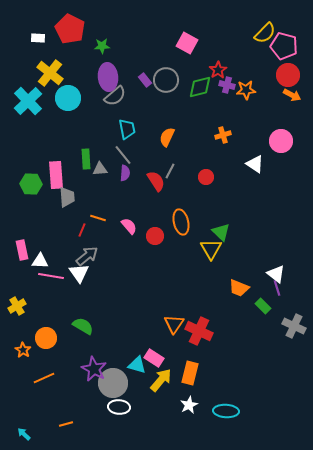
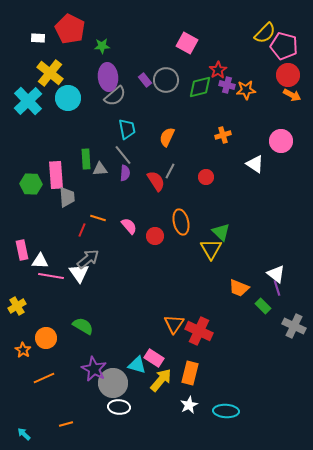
gray arrow at (87, 256): moved 1 px right, 3 px down
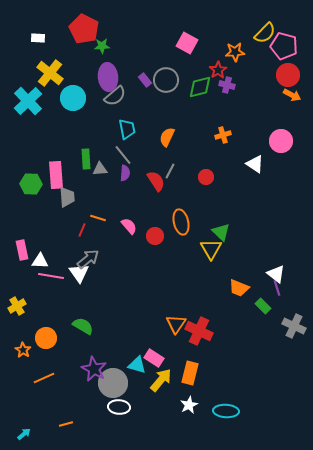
red pentagon at (70, 29): moved 14 px right
orange star at (246, 90): moved 11 px left, 38 px up
cyan circle at (68, 98): moved 5 px right
orange triangle at (174, 324): moved 2 px right
cyan arrow at (24, 434): rotated 96 degrees clockwise
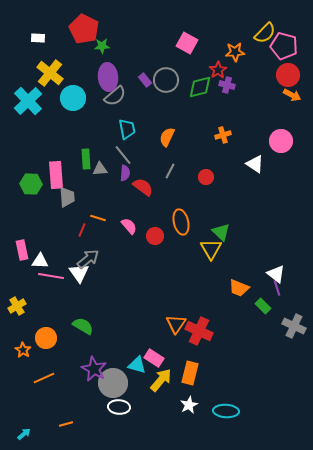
red semicircle at (156, 181): moved 13 px left, 6 px down; rotated 20 degrees counterclockwise
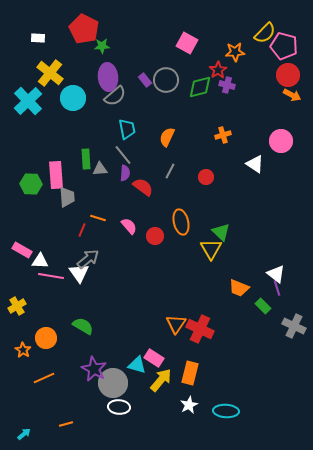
pink rectangle at (22, 250): rotated 48 degrees counterclockwise
red cross at (199, 331): moved 1 px right, 2 px up
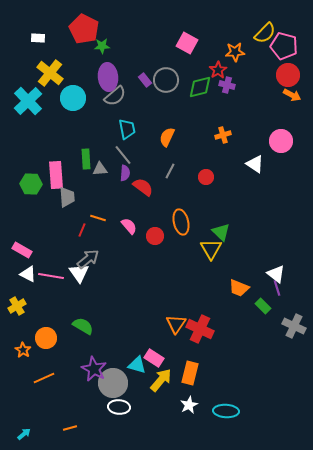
white triangle at (40, 261): moved 12 px left, 13 px down; rotated 24 degrees clockwise
orange line at (66, 424): moved 4 px right, 4 px down
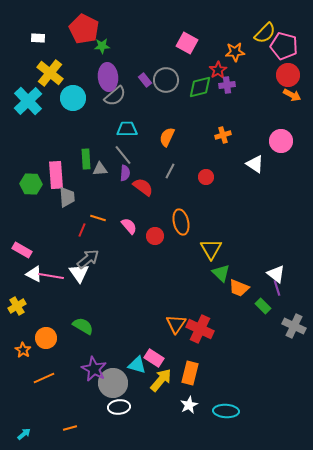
purple cross at (227, 85): rotated 21 degrees counterclockwise
cyan trapezoid at (127, 129): rotated 80 degrees counterclockwise
green triangle at (221, 232): moved 41 px down
white triangle at (28, 274): moved 6 px right
white ellipse at (119, 407): rotated 10 degrees counterclockwise
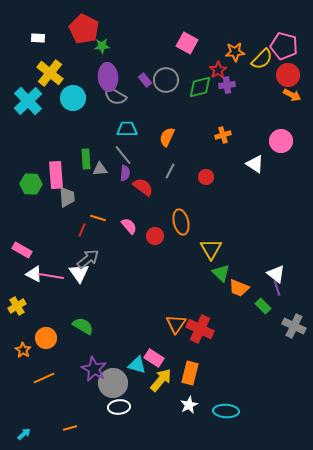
yellow semicircle at (265, 33): moved 3 px left, 26 px down
gray semicircle at (115, 96): rotated 70 degrees clockwise
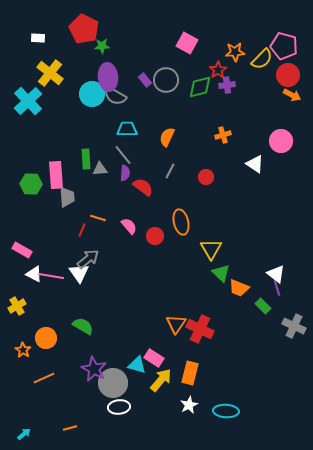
cyan circle at (73, 98): moved 19 px right, 4 px up
